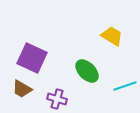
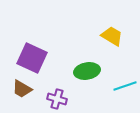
green ellipse: rotated 55 degrees counterclockwise
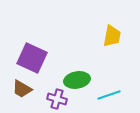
yellow trapezoid: rotated 70 degrees clockwise
green ellipse: moved 10 px left, 9 px down
cyan line: moved 16 px left, 9 px down
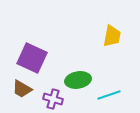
green ellipse: moved 1 px right
purple cross: moved 4 px left
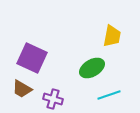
green ellipse: moved 14 px right, 12 px up; rotated 20 degrees counterclockwise
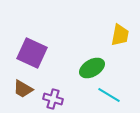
yellow trapezoid: moved 8 px right, 1 px up
purple square: moved 5 px up
brown trapezoid: moved 1 px right
cyan line: rotated 50 degrees clockwise
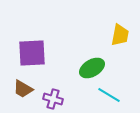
purple square: rotated 28 degrees counterclockwise
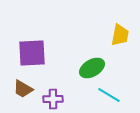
purple cross: rotated 18 degrees counterclockwise
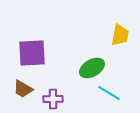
cyan line: moved 2 px up
